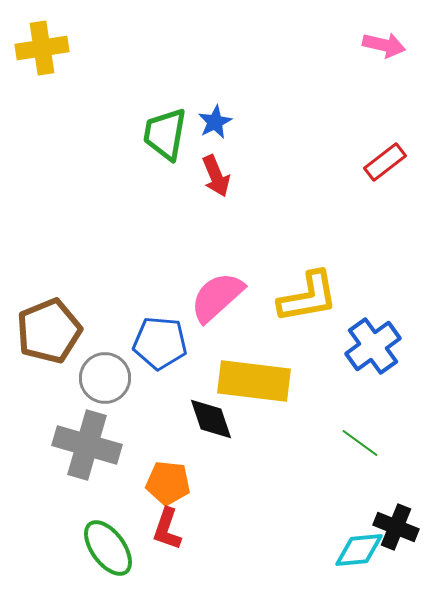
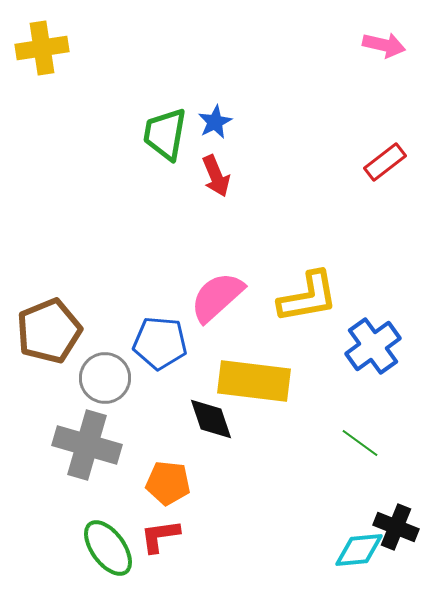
red L-shape: moved 7 px left, 7 px down; rotated 63 degrees clockwise
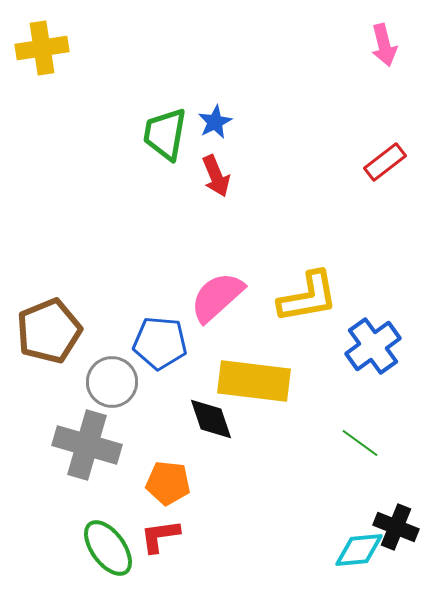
pink arrow: rotated 63 degrees clockwise
gray circle: moved 7 px right, 4 px down
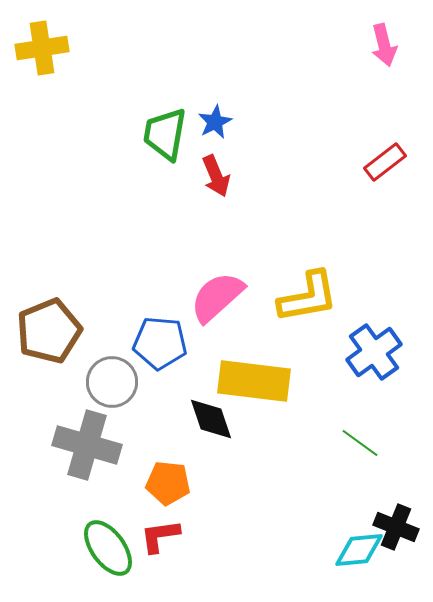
blue cross: moved 1 px right, 6 px down
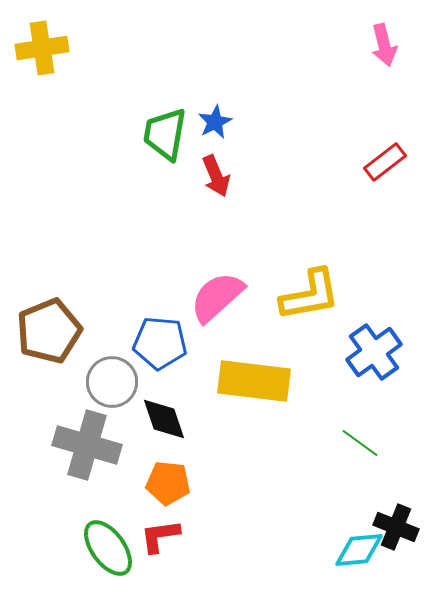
yellow L-shape: moved 2 px right, 2 px up
black diamond: moved 47 px left
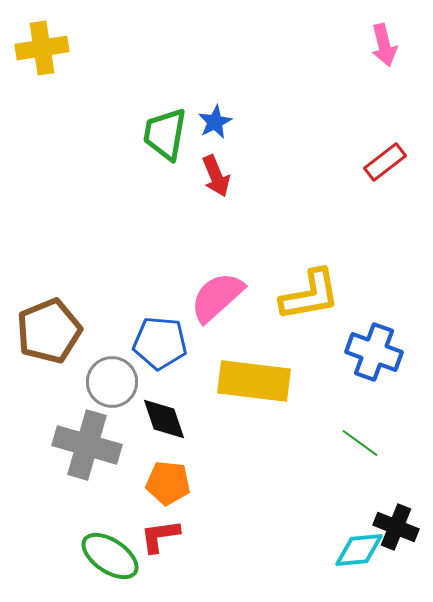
blue cross: rotated 34 degrees counterclockwise
green ellipse: moved 2 px right, 8 px down; rotated 20 degrees counterclockwise
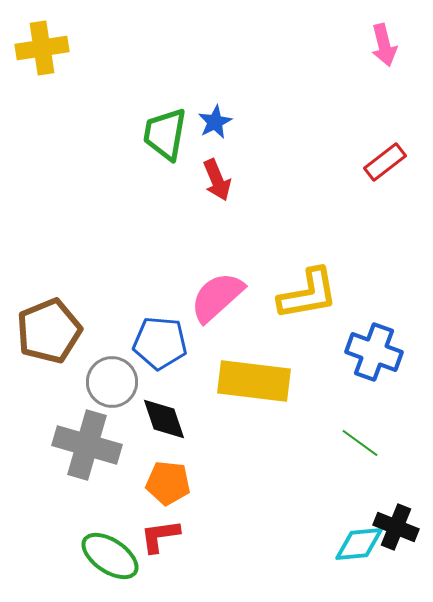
red arrow: moved 1 px right, 4 px down
yellow L-shape: moved 2 px left, 1 px up
cyan diamond: moved 6 px up
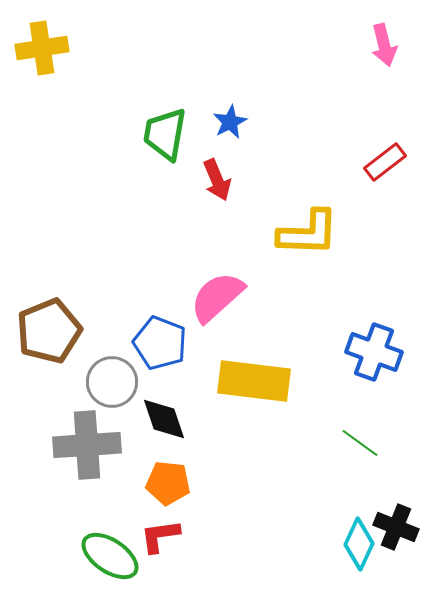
blue star: moved 15 px right
yellow L-shape: moved 61 px up; rotated 12 degrees clockwise
blue pentagon: rotated 16 degrees clockwise
gray cross: rotated 20 degrees counterclockwise
cyan diamond: rotated 60 degrees counterclockwise
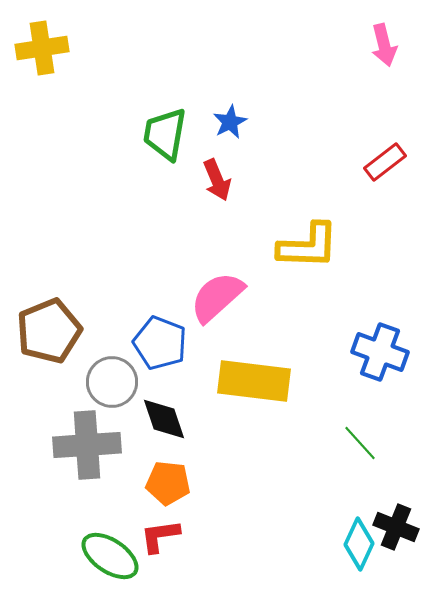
yellow L-shape: moved 13 px down
blue cross: moved 6 px right
green line: rotated 12 degrees clockwise
